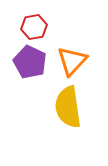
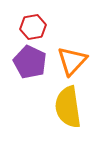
red hexagon: moved 1 px left
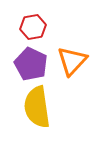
purple pentagon: moved 1 px right, 2 px down
yellow semicircle: moved 31 px left
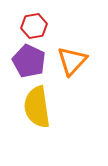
red hexagon: moved 1 px right, 1 px up
purple pentagon: moved 2 px left, 3 px up
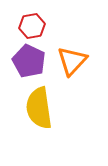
red hexagon: moved 2 px left
yellow semicircle: moved 2 px right, 1 px down
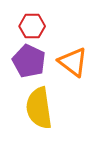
red hexagon: rotated 10 degrees clockwise
orange triangle: moved 1 px right, 1 px down; rotated 36 degrees counterclockwise
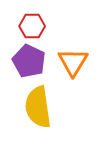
orange triangle: rotated 24 degrees clockwise
yellow semicircle: moved 1 px left, 1 px up
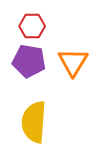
purple pentagon: rotated 16 degrees counterclockwise
yellow semicircle: moved 4 px left, 15 px down; rotated 12 degrees clockwise
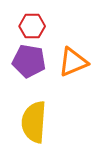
orange triangle: rotated 36 degrees clockwise
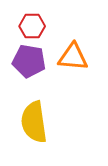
orange triangle: moved 5 px up; rotated 28 degrees clockwise
yellow semicircle: rotated 12 degrees counterclockwise
